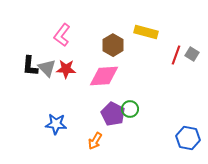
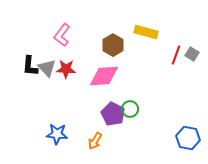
blue star: moved 1 px right, 10 px down
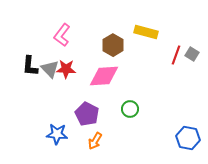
gray triangle: moved 3 px right, 1 px down
purple pentagon: moved 26 px left
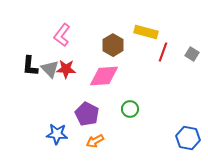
red line: moved 13 px left, 3 px up
orange arrow: rotated 30 degrees clockwise
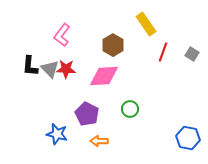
yellow rectangle: moved 8 px up; rotated 40 degrees clockwise
blue star: rotated 10 degrees clockwise
orange arrow: moved 4 px right; rotated 30 degrees clockwise
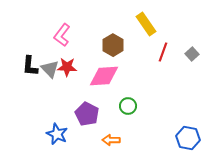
gray square: rotated 16 degrees clockwise
red star: moved 1 px right, 2 px up
green circle: moved 2 px left, 3 px up
blue star: rotated 10 degrees clockwise
orange arrow: moved 12 px right, 1 px up
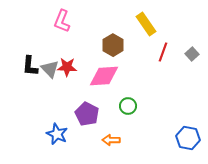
pink L-shape: moved 14 px up; rotated 15 degrees counterclockwise
